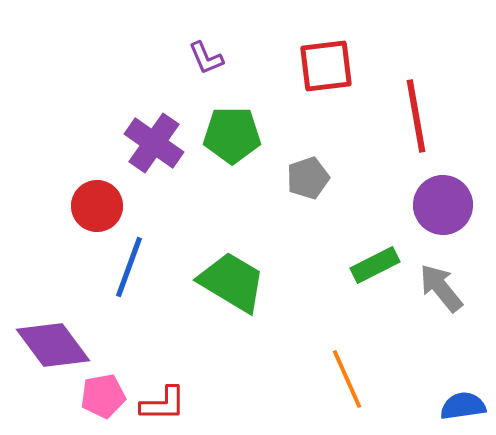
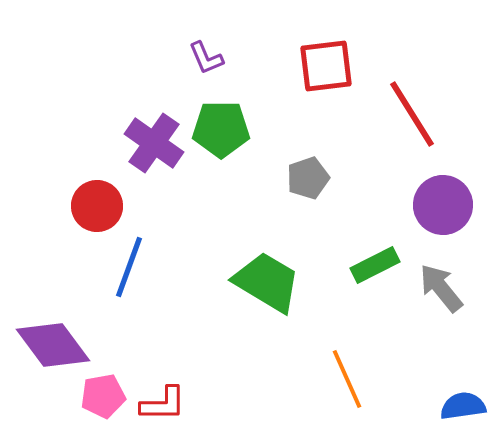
red line: moved 4 px left, 2 px up; rotated 22 degrees counterclockwise
green pentagon: moved 11 px left, 6 px up
green trapezoid: moved 35 px right
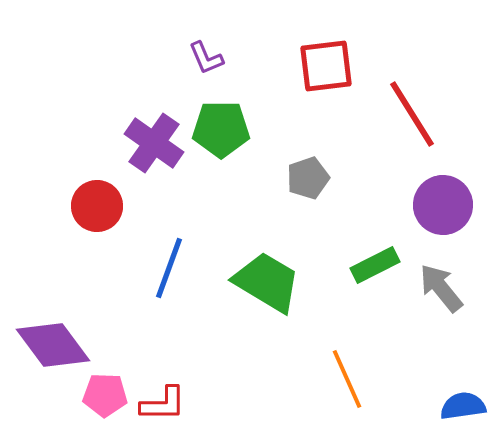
blue line: moved 40 px right, 1 px down
pink pentagon: moved 2 px right, 1 px up; rotated 12 degrees clockwise
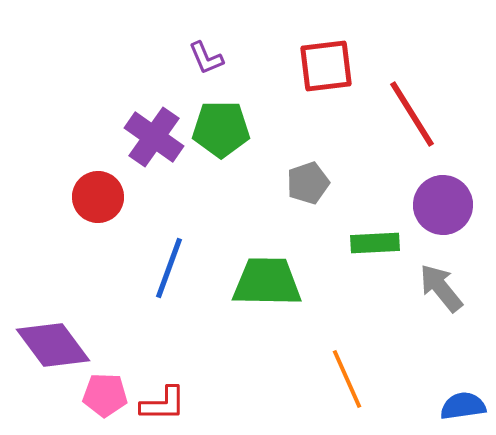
purple cross: moved 6 px up
gray pentagon: moved 5 px down
red circle: moved 1 px right, 9 px up
green rectangle: moved 22 px up; rotated 24 degrees clockwise
green trapezoid: rotated 30 degrees counterclockwise
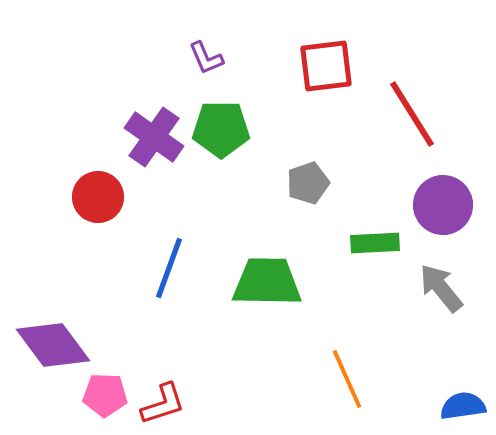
red L-shape: rotated 18 degrees counterclockwise
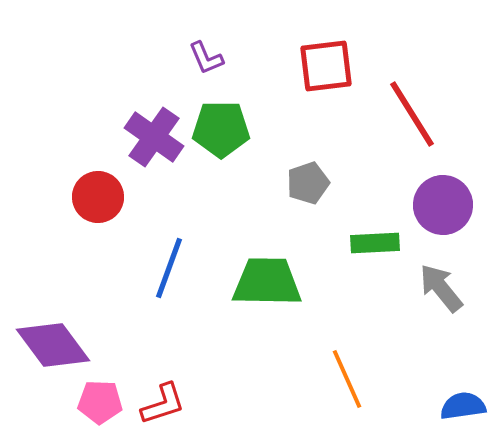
pink pentagon: moved 5 px left, 7 px down
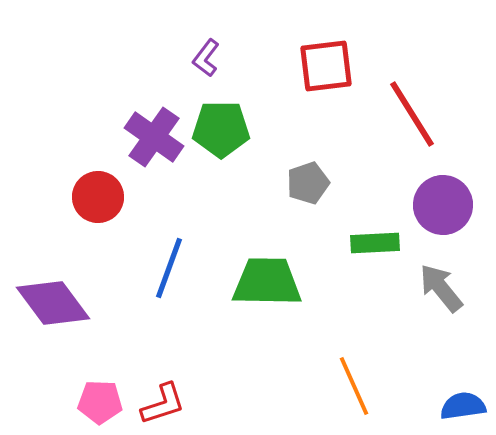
purple L-shape: rotated 60 degrees clockwise
purple diamond: moved 42 px up
orange line: moved 7 px right, 7 px down
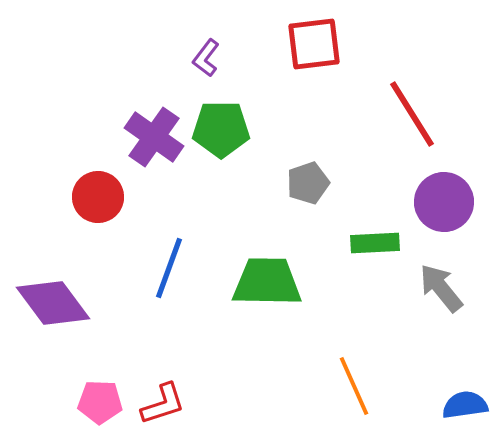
red square: moved 12 px left, 22 px up
purple circle: moved 1 px right, 3 px up
blue semicircle: moved 2 px right, 1 px up
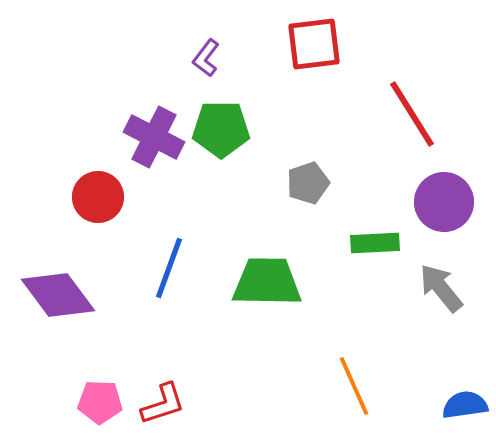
purple cross: rotated 8 degrees counterclockwise
purple diamond: moved 5 px right, 8 px up
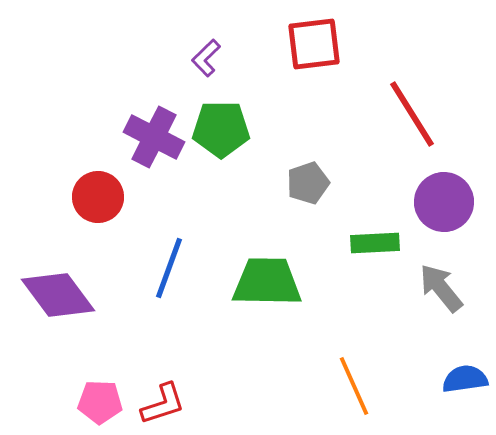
purple L-shape: rotated 9 degrees clockwise
blue semicircle: moved 26 px up
